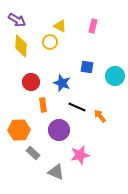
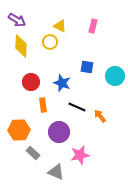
purple circle: moved 2 px down
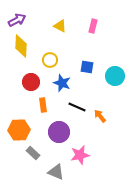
purple arrow: rotated 60 degrees counterclockwise
yellow circle: moved 18 px down
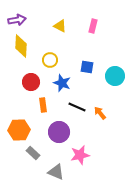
purple arrow: rotated 18 degrees clockwise
orange arrow: moved 3 px up
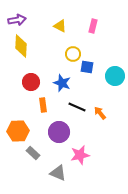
yellow circle: moved 23 px right, 6 px up
orange hexagon: moved 1 px left, 1 px down
gray triangle: moved 2 px right, 1 px down
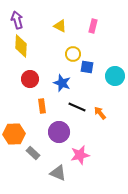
purple arrow: rotated 96 degrees counterclockwise
red circle: moved 1 px left, 3 px up
orange rectangle: moved 1 px left, 1 px down
orange hexagon: moved 4 px left, 3 px down
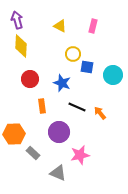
cyan circle: moved 2 px left, 1 px up
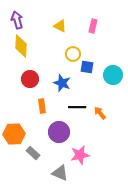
black line: rotated 24 degrees counterclockwise
gray triangle: moved 2 px right
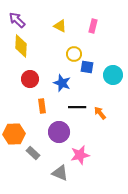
purple arrow: rotated 30 degrees counterclockwise
yellow circle: moved 1 px right
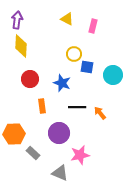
purple arrow: rotated 54 degrees clockwise
yellow triangle: moved 7 px right, 7 px up
purple circle: moved 1 px down
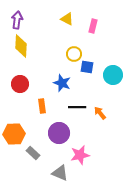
red circle: moved 10 px left, 5 px down
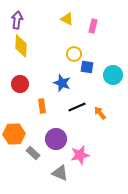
black line: rotated 24 degrees counterclockwise
purple circle: moved 3 px left, 6 px down
